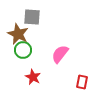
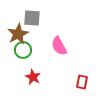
gray square: moved 1 px down
brown star: rotated 20 degrees clockwise
pink semicircle: moved 1 px left, 8 px up; rotated 66 degrees counterclockwise
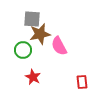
gray square: moved 1 px down
brown star: moved 22 px right; rotated 15 degrees clockwise
red rectangle: rotated 16 degrees counterclockwise
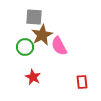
gray square: moved 2 px right, 2 px up
brown star: moved 2 px right, 1 px down; rotated 15 degrees counterclockwise
green circle: moved 2 px right, 3 px up
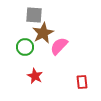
gray square: moved 2 px up
brown star: moved 1 px right, 2 px up
pink semicircle: rotated 72 degrees clockwise
red star: moved 2 px right, 1 px up
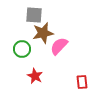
brown star: rotated 15 degrees clockwise
green circle: moved 3 px left, 2 px down
